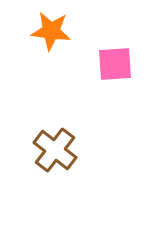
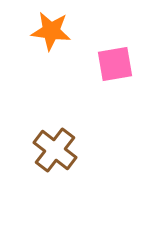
pink square: rotated 6 degrees counterclockwise
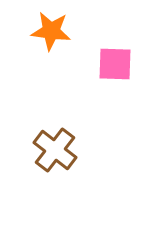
pink square: rotated 12 degrees clockwise
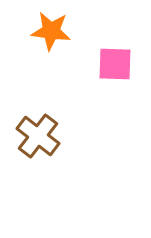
brown cross: moved 17 px left, 14 px up
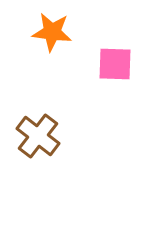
orange star: moved 1 px right, 1 px down
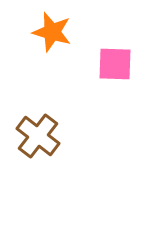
orange star: rotated 9 degrees clockwise
